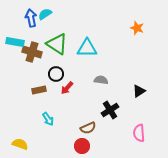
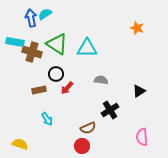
cyan arrow: moved 1 px left
pink semicircle: moved 3 px right, 4 px down
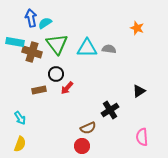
cyan semicircle: moved 9 px down
green triangle: rotated 20 degrees clockwise
gray semicircle: moved 8 px right, 31 px up
cyan arrow: moved 27 px left, 1 px up
yellow semicircle: rotated 91 degrees clockwise
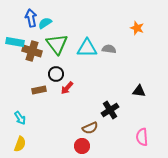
brown cross: moved 1 px up
black triangle: rotated 40 degrees clockwise
brown semicircle: moved 2 px right
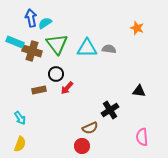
cyan rectangle: rotated 12 degrees clockwise
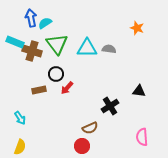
black cross: moved 4 px up
yellow semicircle: moved 3 px down
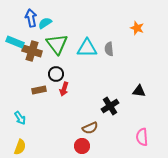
gray semicircle: rotated 104 degrees counterclockwise
red arrow: moved 3 px left, 1 px down; rotated 24 degrees counterclockwise
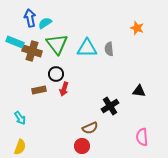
blue arrow: moved 1 px left
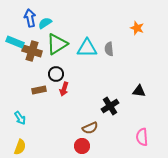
green triangle: rotated 35 degrees clockwise
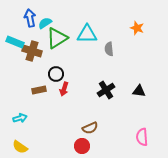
green triangle: moved 6 px up
cyan triangle: moved 14 px up
black cross: moved 4 px left, 16 px up
cyan arrow: rotated 72 degrees counterclockwise
yellow semicircle: rotated 105 degrees clockwise
